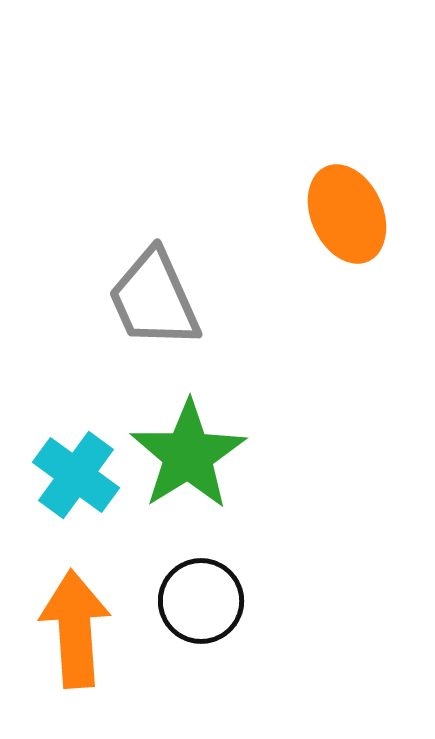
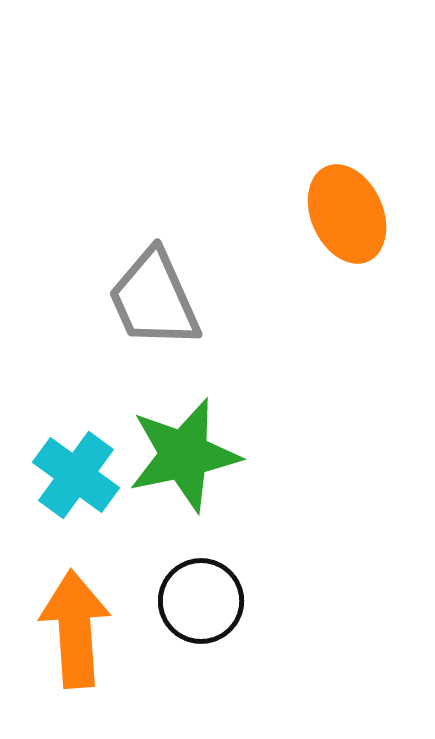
green star: moved 4 px left; rotated 20 degrees clockwise
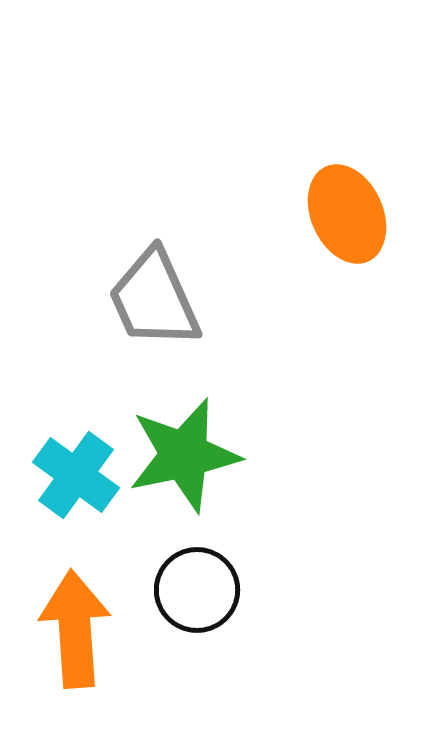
black circle: moved 4 px left, 11 px up
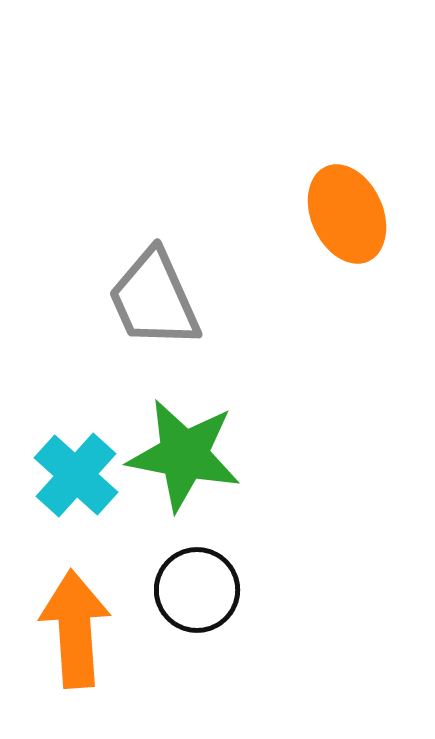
green star: rotated 23 degrees clockwise
cyan cross: rotated 6 degrees clockwise
